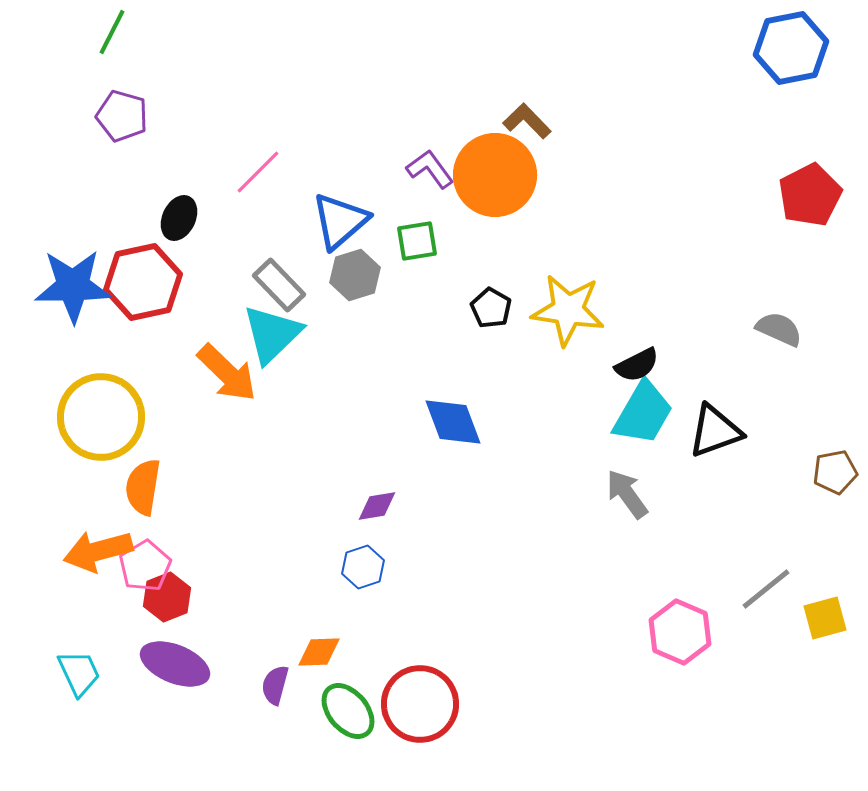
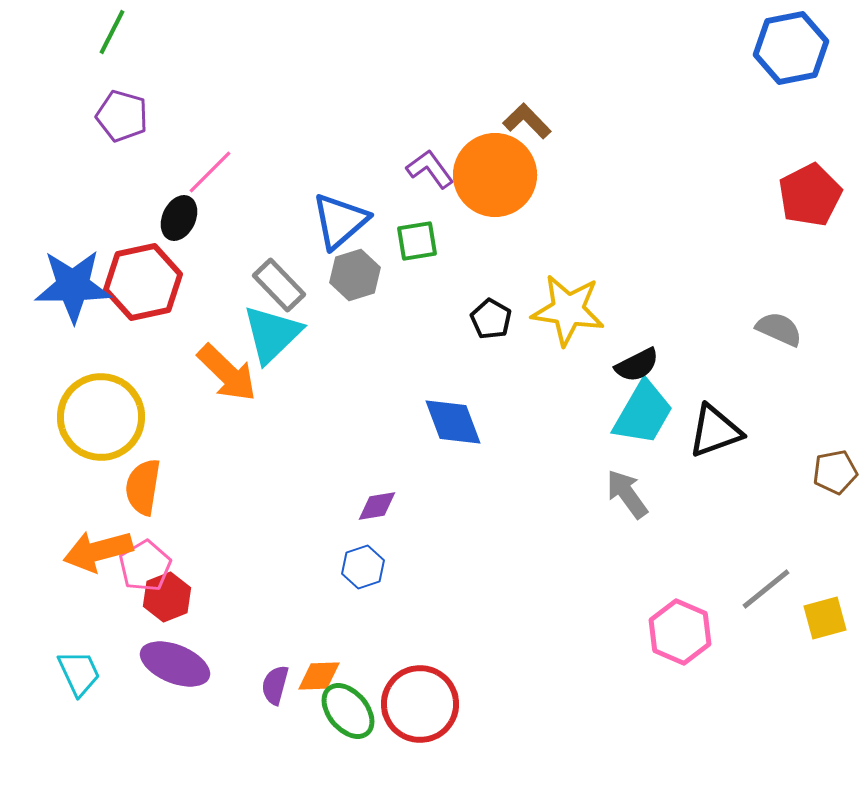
pink line at (258, 172): moved 48 px left
black pentagon at (491, 308): moved 11 px down
orange diamond at (319, 652): moved 24 px down
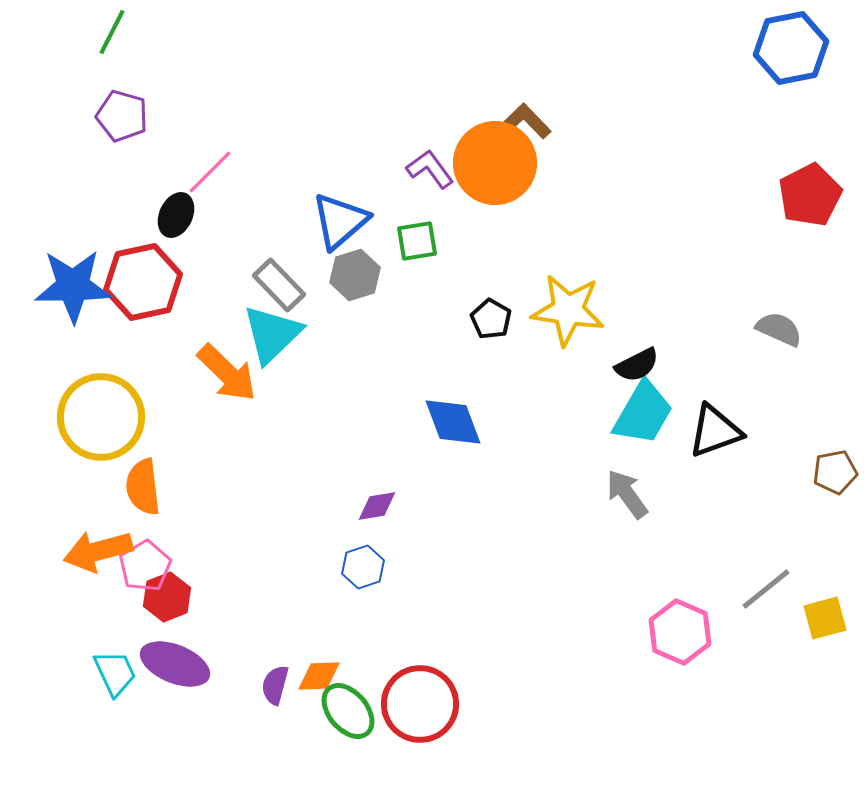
orange circle at (495, 175): moved 12 px up
black ellipse at (179, 218): moved 3 px left, 3 px up
orange semicircle at (143, 487): rotated 16 degrees counterclockwise
cyan trapezoid at (79, 673): moved 36 px right
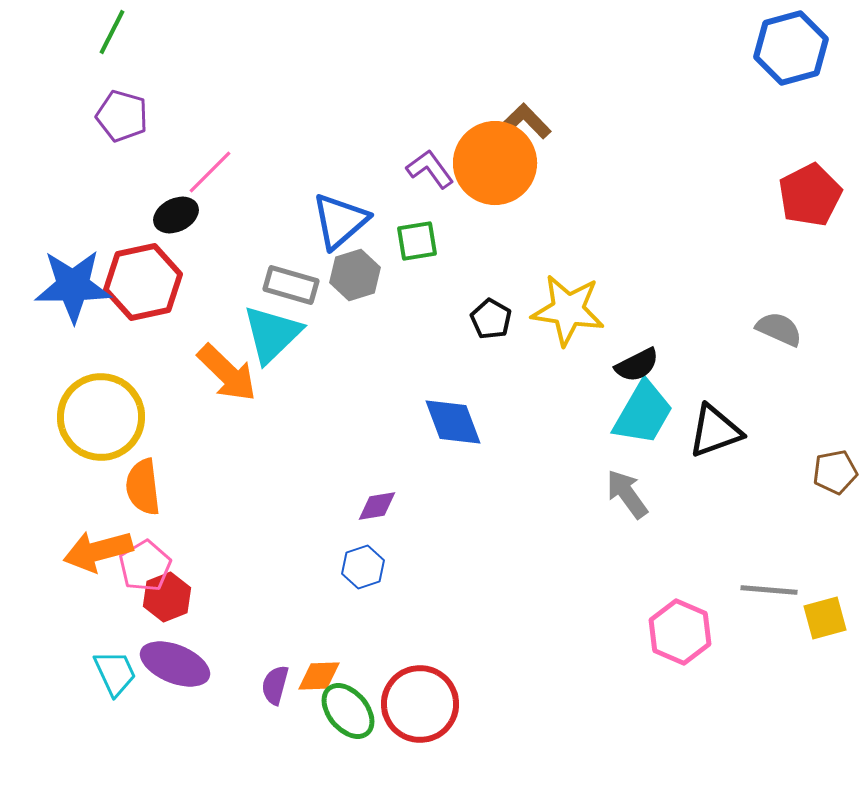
blue hexagon at (791, 48): rotated 4 degrees counterclockwise
black ellipse at (176, 215): rotated 39 degrees clockwise
gray rectangle at (279, 285): moved 12 px right; rotated 30 degrees counterclockwise
gray line at (766, 589): moved 3 px right, 1 px down; rotated 44 degrees clockwise
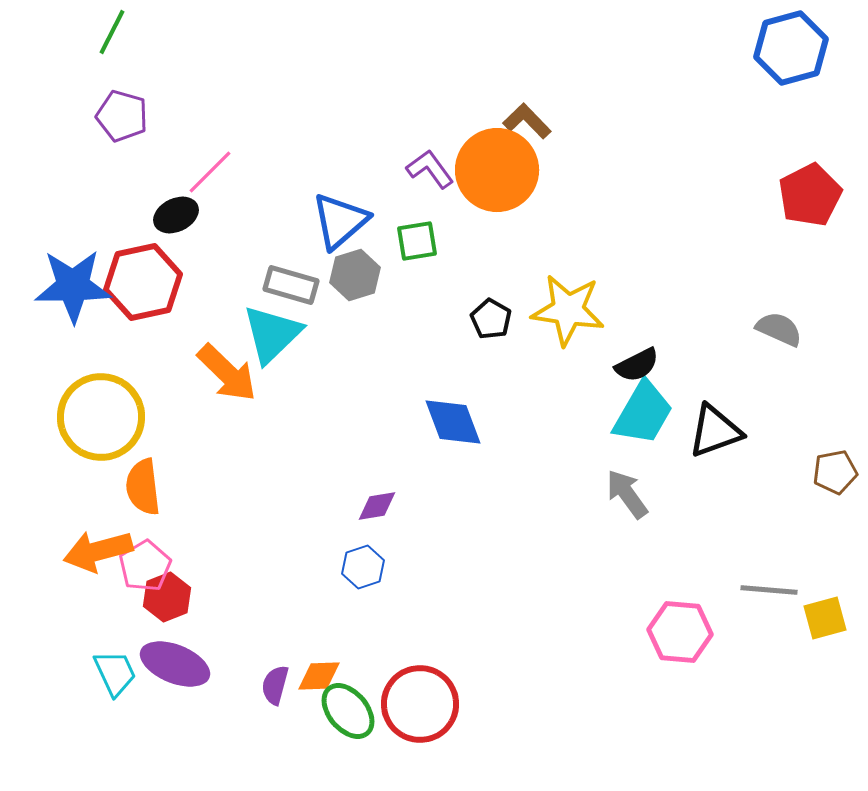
orange circle at (495, 163): moved 2 px right, 7 px down
pink hexagon at (680, 632): rotated 18 degrees counterclockwise
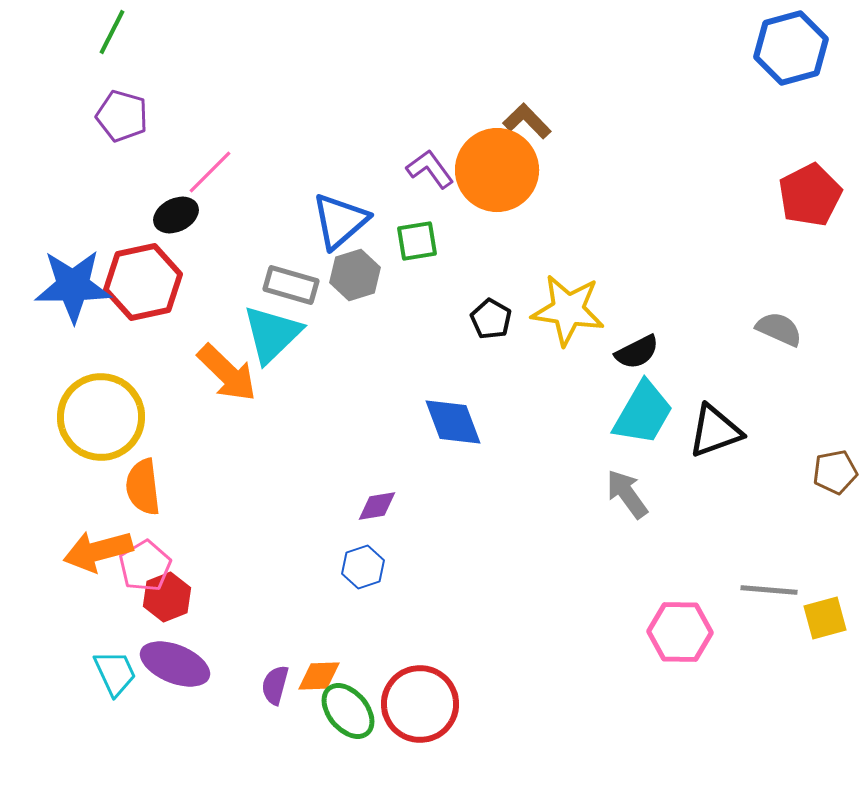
black semicircle at (637, 365): moved 13 px up
pink hexagon at (680, 632): rotated 4 degrees counterclockwise
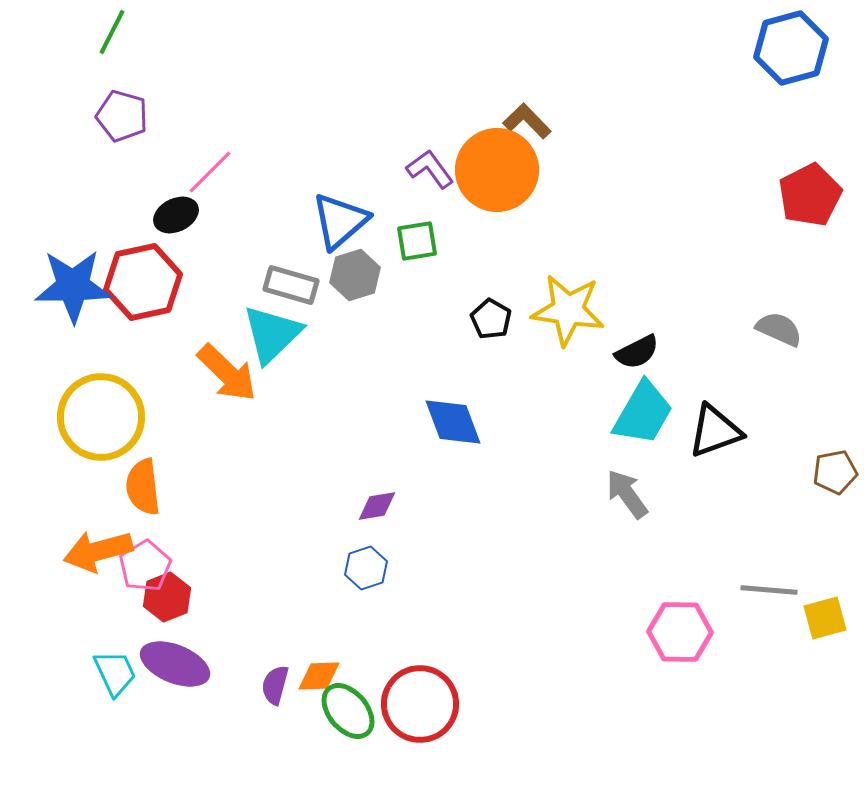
blue hexagon at (363, 567): moved 3 px right, 1 px down
